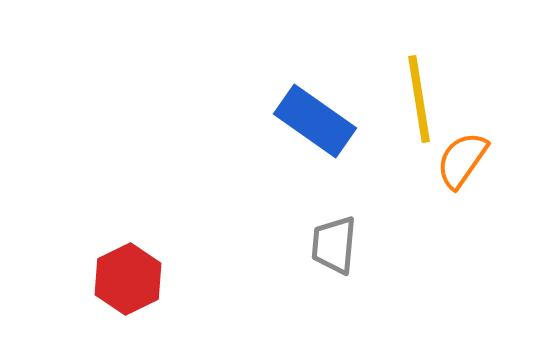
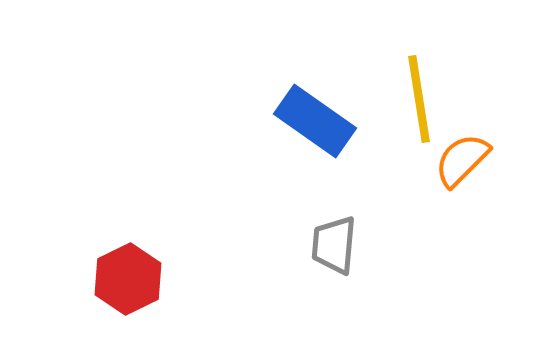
orange semicircle: rotated 10 degrees clockwise
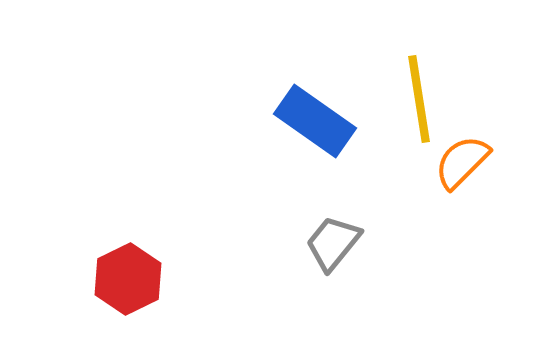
orange semicircle: moved 2 px down
gray trapezoid: moved 1 px left, 2 px up; rotated 34 degrees clockwise
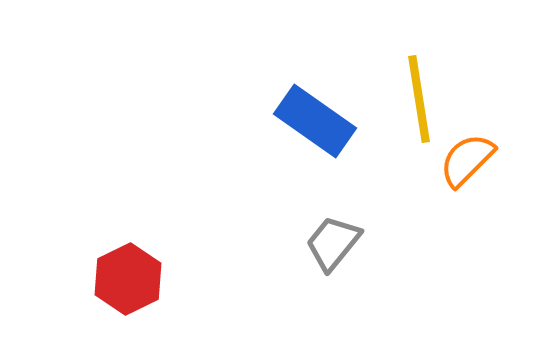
orange semicircle: moved 5 px right, 2 px up
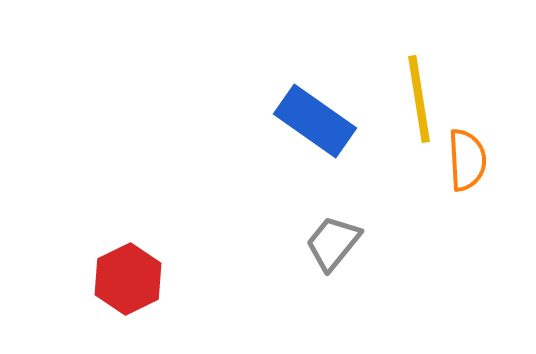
orange semicircle: rotated 132 degrees clockwise
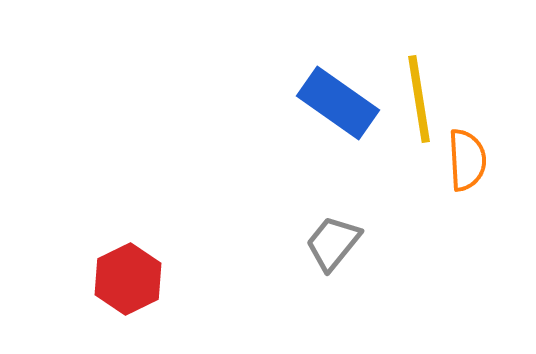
blue rectangle: moved 23 px right, 18 px up
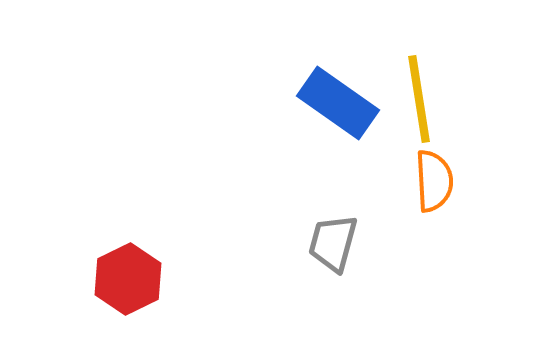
orange semicircle: moved 33 px left, 21 px down
gray trapezoid: rotated 24 degrees counterclockwise
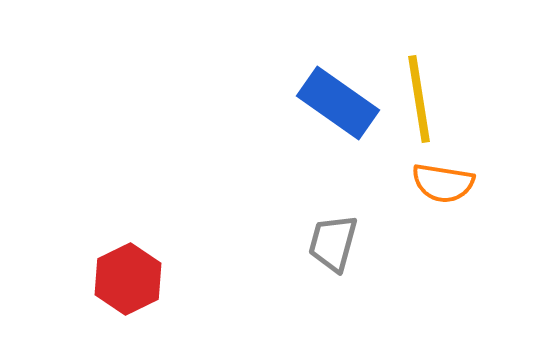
orange semicircle: moved 9 px right, 2 px down; rotated 102 degrees clockwise
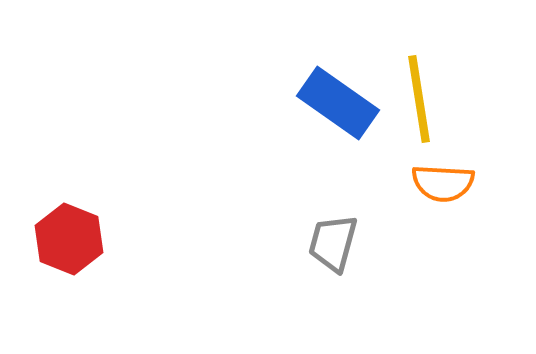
orange semicircle: rotated 6 degrees counterclockwise
red hexagon: moved 59 px left, 40 px up; rotated 12 degrees counterclockwise
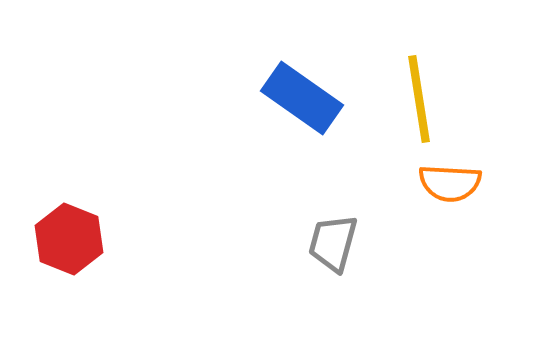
blue rectangle: moved 36 px left, 5 px up
orange semicircle: moved 7 px right
